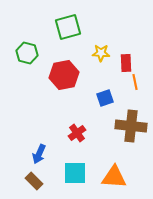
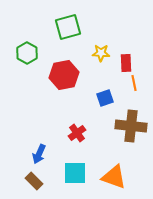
green hexagon: rotated 15 degrees clockwise
orange line: moved 1 px left, 1 px down
orange triangle: rotated 16 degrees clockwise
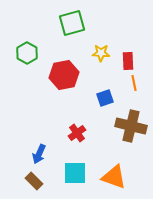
green square: moved 4 px right, 4 px up
red rectangle: moved 2 px right, 2 px up
brown cross: rotated 8 degrees clockwise
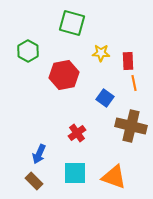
green square: rotated 32 degrees clockwise
green hexagon: moved 1 px right, 2 px up
blue square: rotated 36 degrees counterclockwise
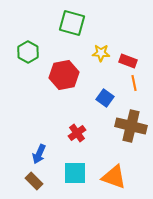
green hexagon: moved 1 px down
red rectangle: rotated 66 degrees counterclockwise
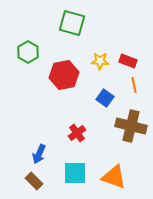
yellow star: moved 1 px left, 8 px down
orange line: moved 2 px down
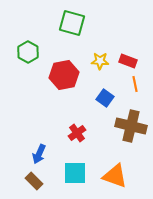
orange line: moved 1 px right, 1 px up
orange triangle: moved 1 px right, 1 px up
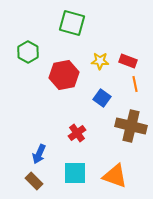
blue square: moved 3 px left
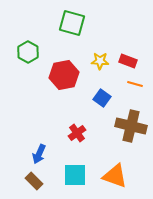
orange line: rotated 63 degrees counterclockwise
cyan square: moved 2 px down
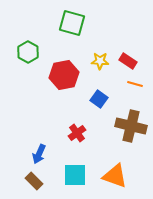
red rectangle: rotated 12 degrees clockwise
blue square: moved 3 px left, 1 px down
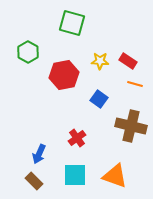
red cross: moved 5 px down
